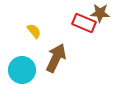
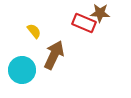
brown arrow: moved 2 px left, 3 px up
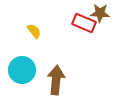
brown arrow: moved 2 px right, 25 px down; rotated 20 degrees counterclockwise
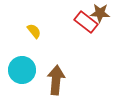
red rectangle: moved 2 px right, 1 px up; rotated 15 degrees clockwise
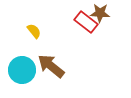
brown arrow: moved 5 px left, 14 px up; rotated 56 degrees counterclockwise
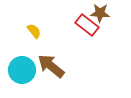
red rectangle: moved 1 px right, 3 px down
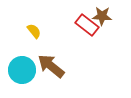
brown star: moved 2 px right, 3 px down
